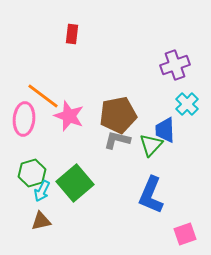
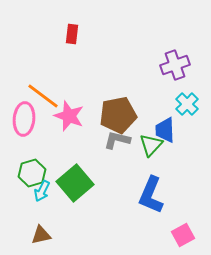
brown triangle: moved 14 px down
pink square: moved 2 px left, 1 px down; rotated 10 degrees counterclockwise
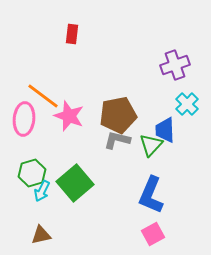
pink square: moved 30 px left, 1 px up
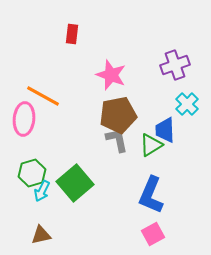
orange line: rotated 8 degrees counterclockwise
pink star: moved 42 px right, 41 px up
gray L-shape: rotated 64 degrees clockwise
green triangle: rotated 15 degrees clockwise
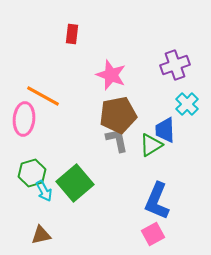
cyan arrow: moved 2 px right; rotated 55 degrees counterclockwise
blue L-shape: moved 6 px right, 6 px down
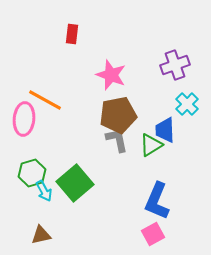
orange line: moved 2 px right, 4 px down
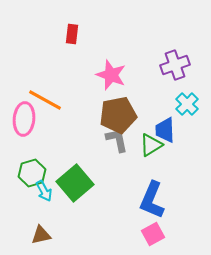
blue L-shape: moved 5 px left, 1 px up
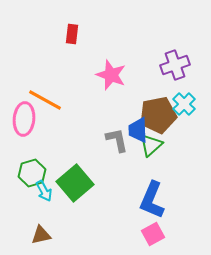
cyan cross: moved 3 px left
brown pentagon: moved 40 px right
blue trapezoid: moved 27 px left
green triangle: rotated 10 degrees counterclockwise
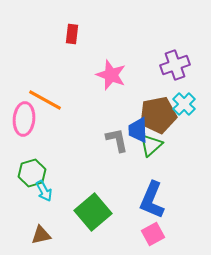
green square: moved 18 px right, 29 px down
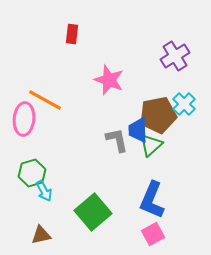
purple cross: moved 9 px up; rotated 12 degrees counterclockwise
pink star: moved 2 px left, 5 px down
